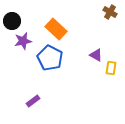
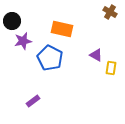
orange rectangle: moved 6 px right; rotated 30 degrees counterclockwise
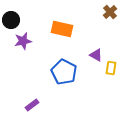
brown cross: rotated 16 degrees clockwise
black circle: moved 1 px left, 1 px up
blue pentagon: moved 14 px right, 14 px down
purple rectangle: moved 1 px left, 4 px down
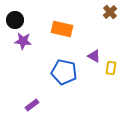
black circle: moved 4 px right
purple star: rotated 18 degrees clockwise
purple triangle: moved 2 px left, 1 px down
blue pentagon: rotated 15 degrees counterclockwise
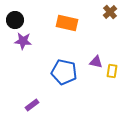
orange rectangle: moved 5 px right, 6 px up
purple triangle: moved 2 px right, 6 px down; rotated 16 degrees counterclockwise
yellow rectangle: moved 1 px right, 3 px down
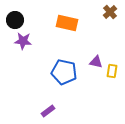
purple rectangle: moved 16 px right, 6 px down
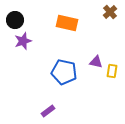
purple star: rotated 24 degrees counterclockwise
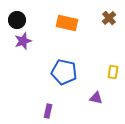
brown cross: moved 1 px left, 6 px down
black circle: moved 2 px right
purple triangle: moved 36 px down
yellow rectangle: moved 1 px right, 1 px down
purple rectangle: rotated 40 degrees counterclockwise
